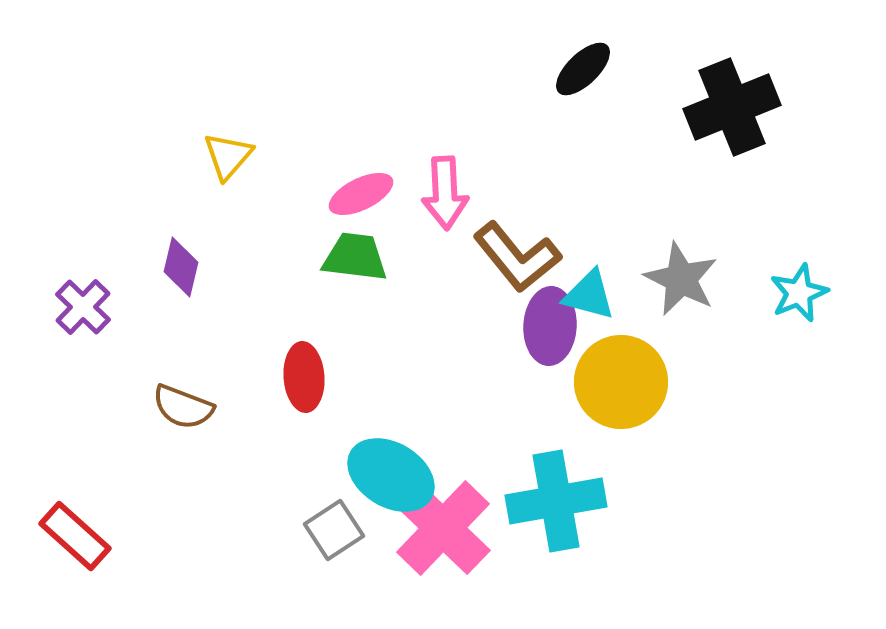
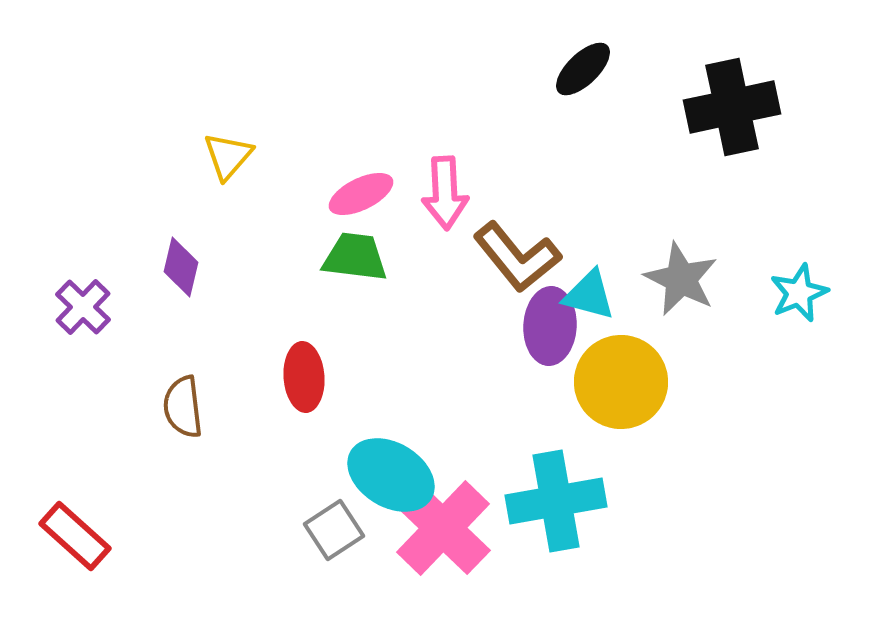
black cross: rotated 10 degrees clockwise
brown semicircle: rotated 62 degrees clockwise
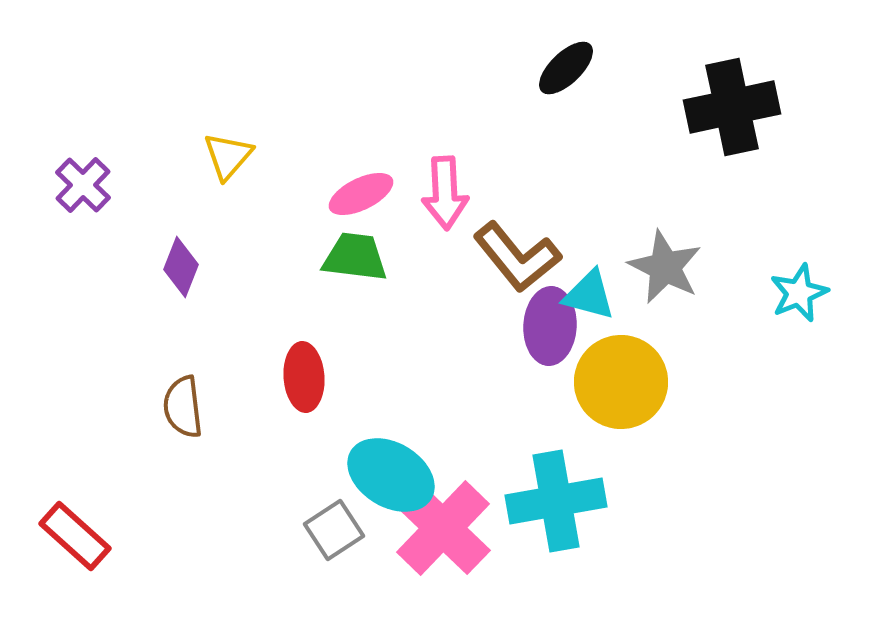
black ellipse: moved 17 px left, 1 px up
purple diamond: rotated 8 degrees clockwise
gray star: moved 16 px left, 12 px up
purple cross: moved 122 px up
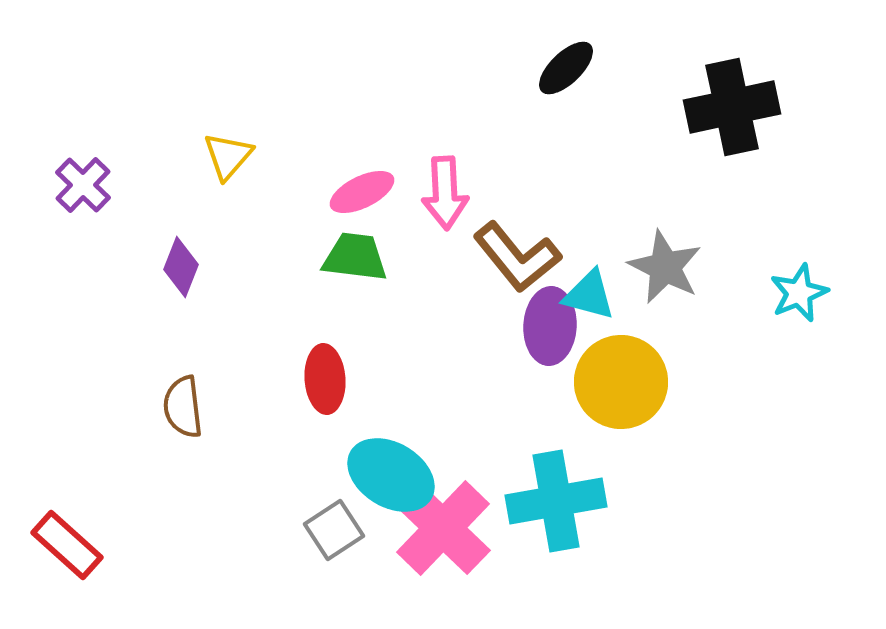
pink ellipse: moved 1 px right, 2 px up
red ellipse: moved 21 px right, 2 px down
red rectangle: moved 8 px left, 9 px down
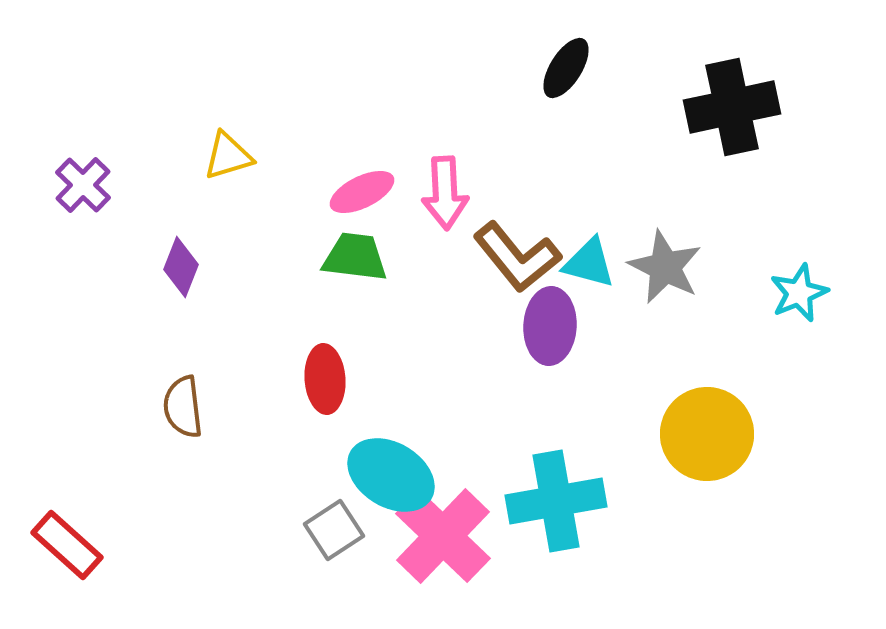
black ellipse: rotated 14 degrees counterclockwise
yellow triangle: rotated 32 degrees clockwise
cyan triangle: moved 32 px up
yellow circle: moved 86 px right, 52 px down
pink cross: moved 8 px down
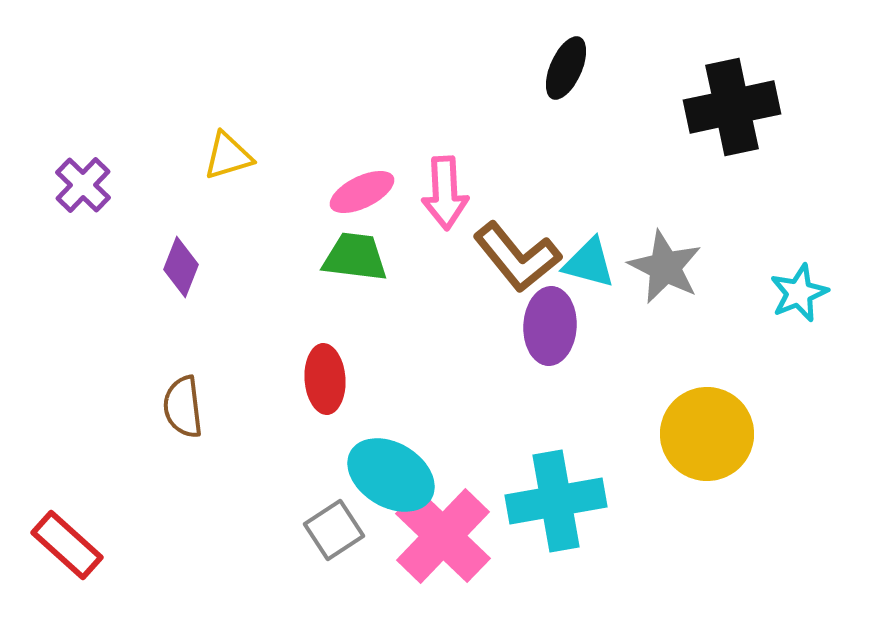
black ellipse: rotated 8 degrees counterclockwise
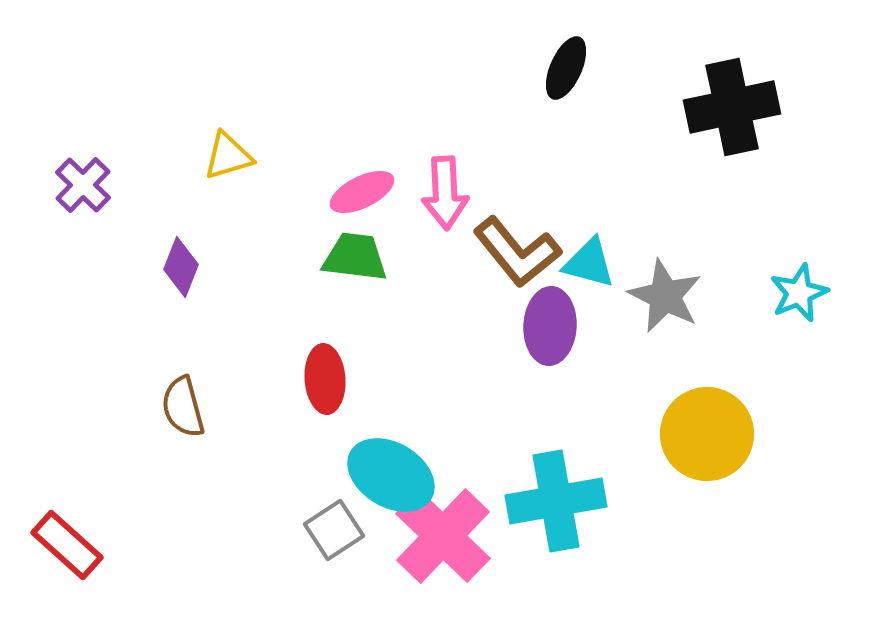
brown L-shape: moved 5 px up
gray star: moved 29 px down
brown semicircle: rotated 8 degrees counterclockwise
